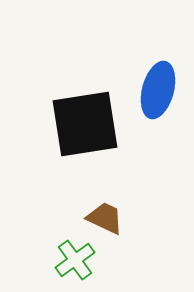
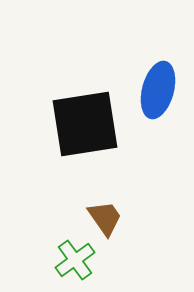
brown trapezoid: rotated 30 degrees clockwise
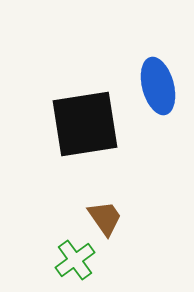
blue ellipse: moved 4 px up; rotated 30 degrees counterclockwise
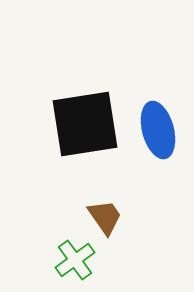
blue ellipse: moved 44 px down
brown trapezoid: moved 1 px up
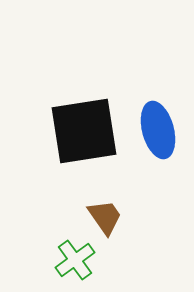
black square: moved 1 px left, 7 px down
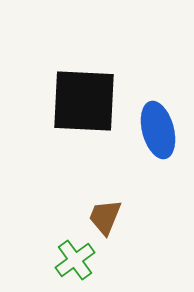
black square: moved 30 px up; rotated 12 degrees clockwise
brown trapezoid: rotated 123 degrees counterclockwise
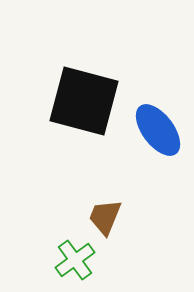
black square: rotated 12 degrees clockwise
blue ellipse: rotated 22 degrees counterclockwise
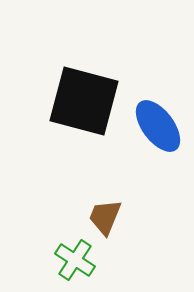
blue ellipse: moved 4 px up
green cross: rotated 21 degrees counterclockwise
